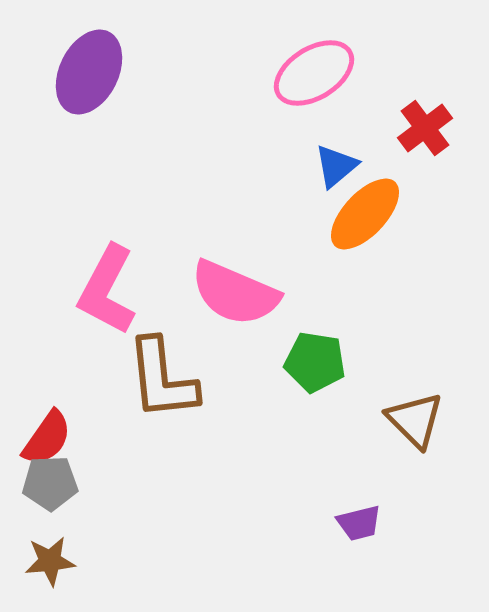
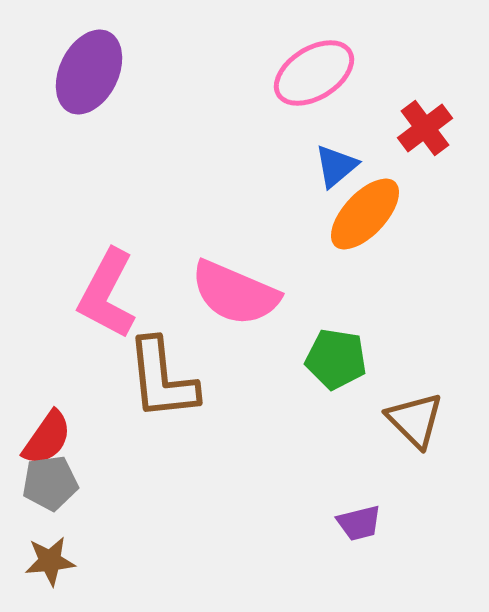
pink L-shape: moved 4 px down
green pentagon: moved 21 px right, 3 px up
gray pentagon: rotated 6 degrees counterclockwise
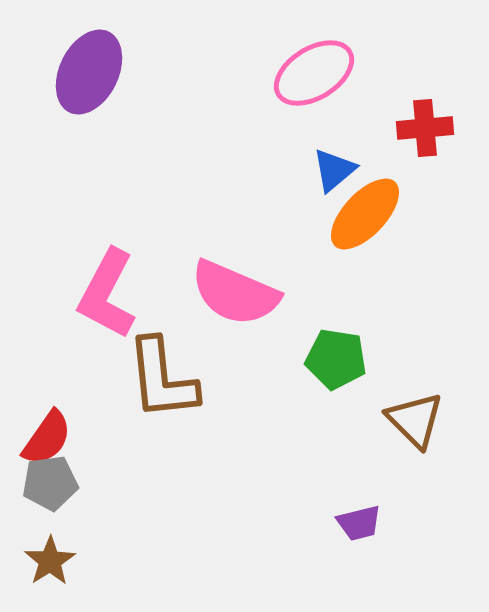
red cross: rotated 32 degrees clockwise
blue triangle: moved 2 px left, 4 px down
brown star: rotated 27 degrees counterclockwise
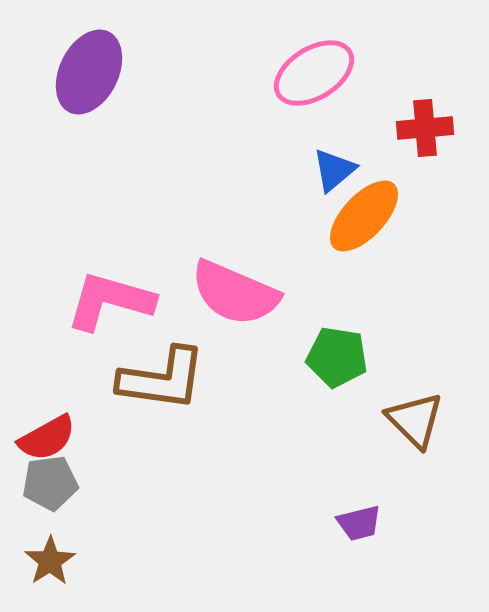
orange ellipse: moved 1 px left, 2 px down
pink L-shape: moved 3 px right, 7 px down; rotated 78 degrees clockwise
green pentagon: moved 1 px right, 2 px up
brown L-shape: rotated 76 degrees counterclockwise
red semicircle: rotated 26 degrees clockwise
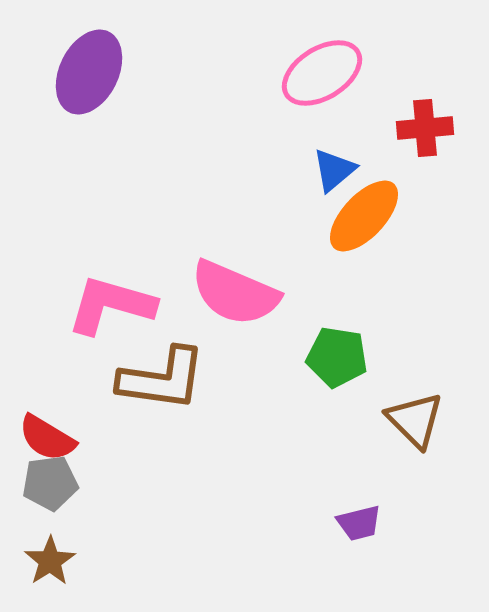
pink ellipse: moved 8 px right
pink L-shape: moved 1 px right, 4 px down
red semicircle: rotated 60 degrees clockwise
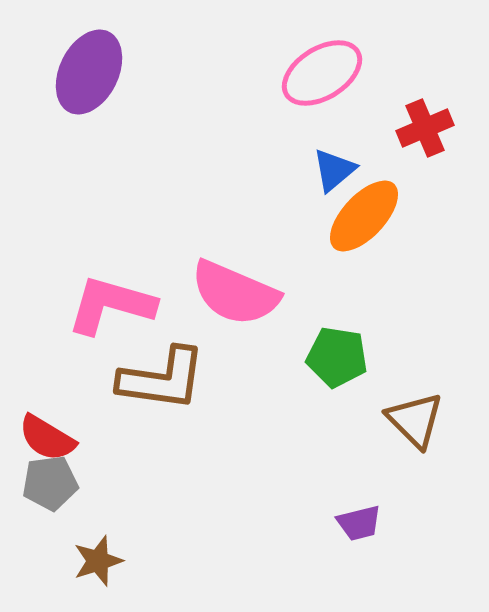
red cross: rotated 18 degrees counterclockwise
brown star: moved 48 px right; rotated 15 degrees clockwise
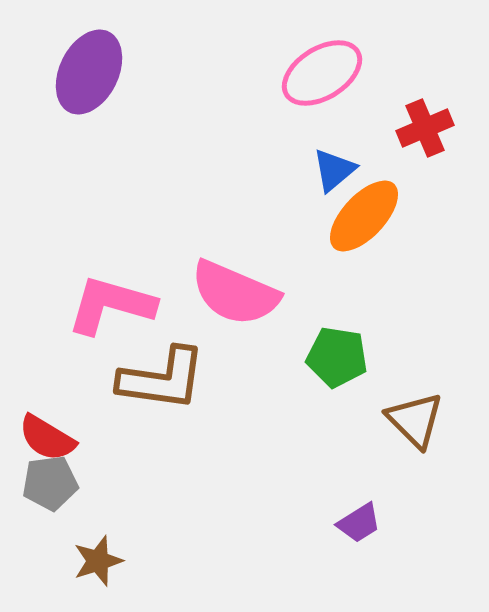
purple trapezoid: rotated 18 degrees counterclockwise
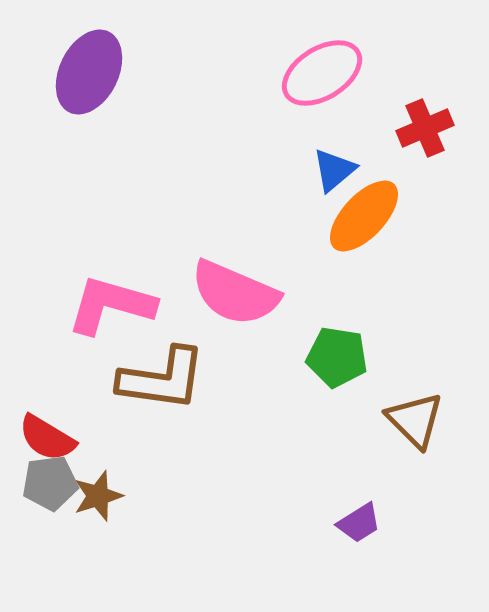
brown star: moved 65 px up
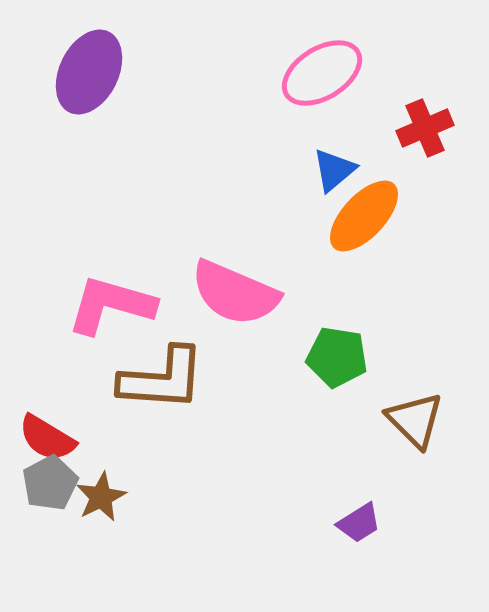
brown L-shape: rotated 4 degrees counterclockwise
gray pentagon: rotated 20 degrees counterclockwise
brown star: moved 3 px right, 1 px down; rotated 9 degrees counterclockwise
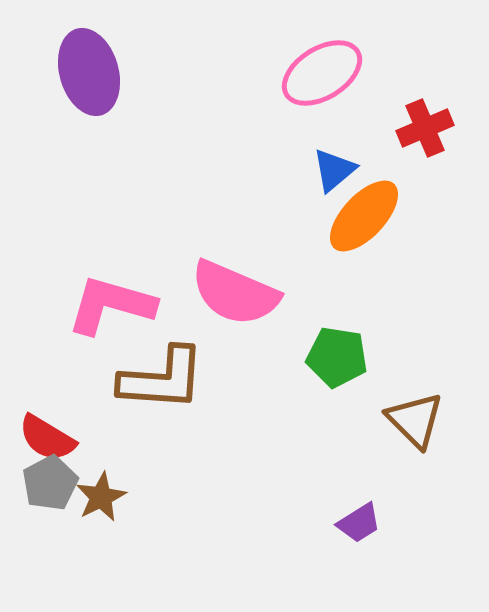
purple ellipse: rotated 42 degrees counterclockwise
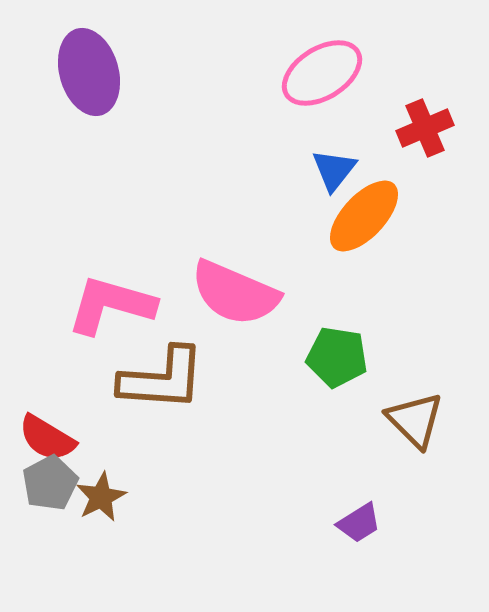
blue triangle: rotated 12 degrees counterclockwise
